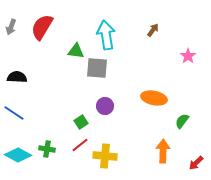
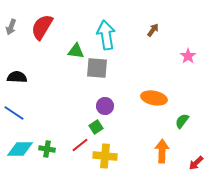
green square: moved 15 px right, 5 px down
orange arrow: moved 1 px left
cyan diamond: moved 2 px right, 6 px up; rotated 28 degrees counterclockwise
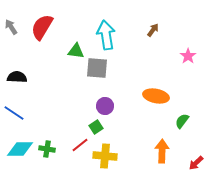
gray arrow: rotated 126 degrees clockwise
orange ellipse: moved 2 px right, 2 px up
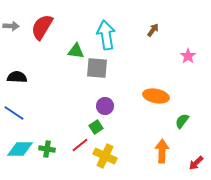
gray arrow: moved 1 px up; rotated 126 degrees clockwise
yellow cross: rotated 20 degrees clockwise
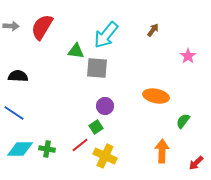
cyan arrow: rotated 132 degrees counterclockwise
black semicircle: moved 1 px right, 1 px up
green semicircle: moved 1 px right
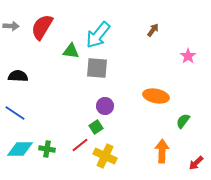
cyan arrow: moved 8 px left
green triangle: moved 5 px left
blue line: moved 1 px right
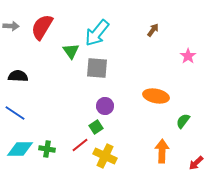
cyan arrow: moved 1 px left, 2 px up
green triangle: rotated 48 degrees clockwise
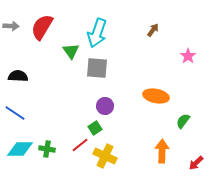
cyan arrow: rotated 20 degrees counterclockwise
green square: moved 1 px left, 1 px down
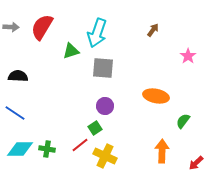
gray arrow: moved 1 px down
green triangle: rotated 48 degrees clockwise
gray square: moved 6 px right
